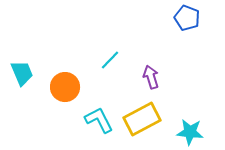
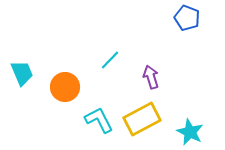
cyan star: rotated 20 degrees clockwise
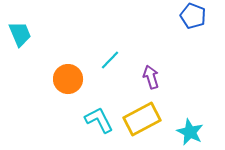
blue pentagon: moved 6 px right, 2 px up
cyan trapezoid: moved 2 px left, 39 px up
orange circle: moved 3 px right, 8 px up
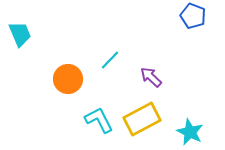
purple arrow: rotated 30 degrees counterclockwise
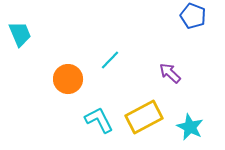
purple arrow: moved 19 px right, 4 px up
yellow rectangle: moved 2 px right, 2 px up
cyan star: moved 5 px up
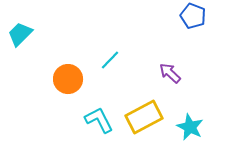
cyan trapezoid: rotated 112 degrees counterclockwise
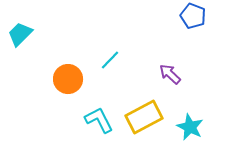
purple arrow: moved 1 px down
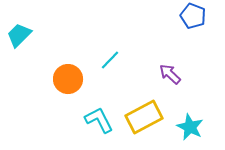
cyan trapezoid: moved 1 px left, 1 px down
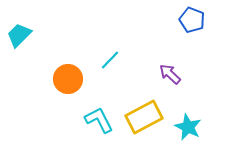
blue pentagon: moved 1 px left, 4 px down
cyan star: moved 2 px left
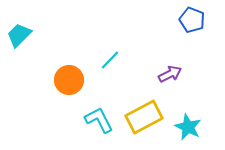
purple arrow: rotated 110 degrees clockwise
orange circle: moved 1 px right, 1 px down
